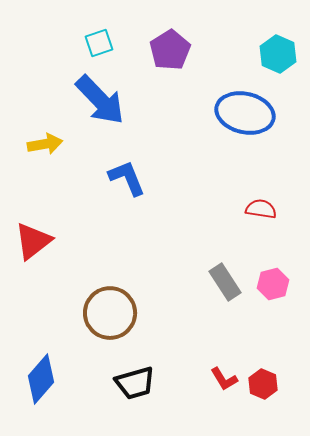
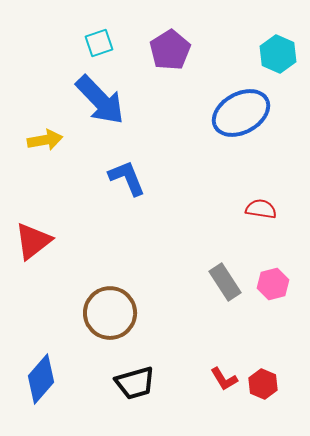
blue ellipse: moved 4 px left; rotated 42 degrees counterclockwise
yellow arrow: moved 4 px up
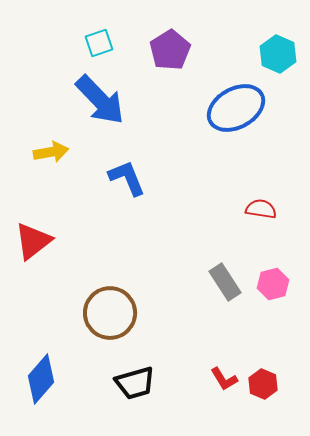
blue ellipse: moved 5 px left, 5 px up
yellow arrow: moved 6 px right, 12 px down
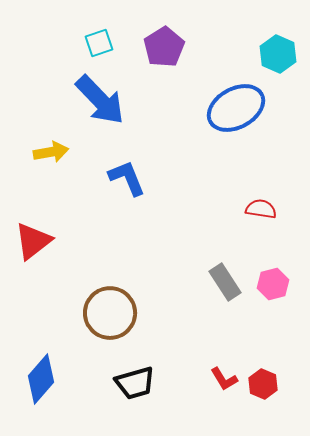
purple pentagon: moved 6 px left, 3 px up
